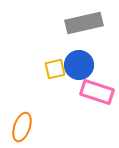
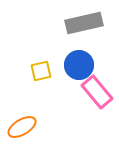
yellow square: moved 14 px left, 2 px down
pink rectangle: rotated 32 degrees clockwise
orange ellipse: rotated 40 degrees clockwise
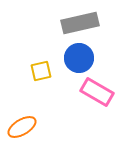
gray rectangle: moved 4 px left
blue circle: moved 7 px up
pink rectangle: rotated 20 degrees counterclockwise
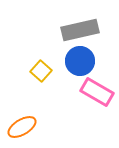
gray rectangle: moved 7 px down
blue circle: moved 1 px right, 3 px down
yellow square: rotated 35 degrees counterclockwise
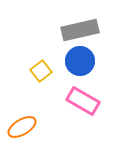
yellow square: rotated 10 degrees clockwise
pink rectangle: moved 14 px left, 9 px down
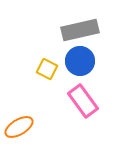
yellow square: moved 6 px right, 2 px up; rotated 25 degrees counterclockwise
pink rectangle: rotated 24 degrees clockwise
orange ellipse: moved 3 px left
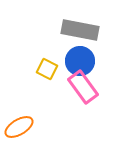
gray rectangle: rotated 24 degrees clockwise
pink rectangle: moved 14 px up
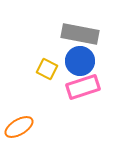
gray rectangle: moved 4 px down
pink rectangle: rotated 72 degrees counterclockwise
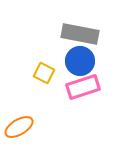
yellow square: moved 3 px left, 4 px down
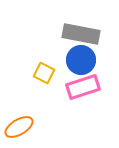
gray rectangle: moved 1 px right
blue circle: moved 1 px right, 1 px up
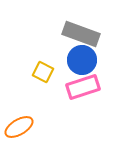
gray rectangle: rotated 9 degrees clockwise
blue circle: moved 1 px right
yellow square: moved 1 px left, 1 px up
